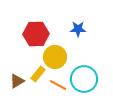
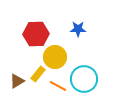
orange line: moved 1 px down
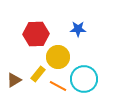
yellow circle: moved 3 px right
brown triangle: moved 3 px left, 1 px up
